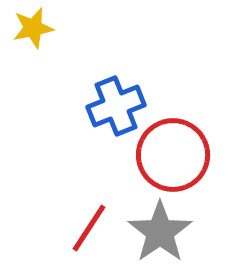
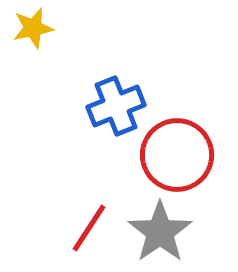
red circle: moved 4 px right
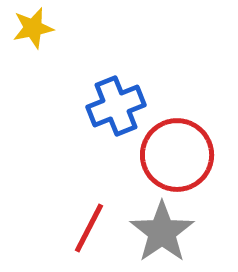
red line: rotated 6 degrees counterclockwise
gray star: moved 2 px right
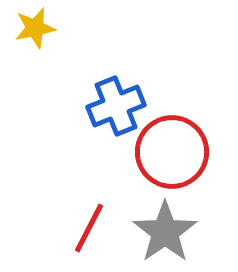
yellow star: moved 2 px right
red circle: moved 5 px left, 3 px up
gray star: moved 3 px right
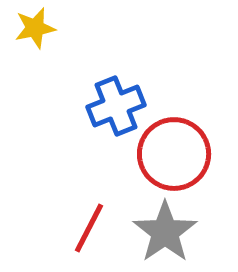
red circle: moved 2 px right, 2 px down
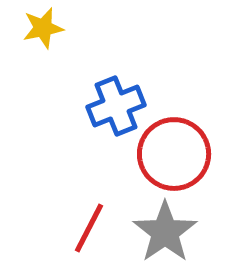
yellow star: moved 8 px right
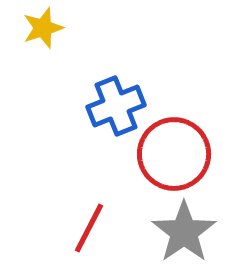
yellow star: rotated 6 degrees counterclockwise
gray star: moved 19 px right
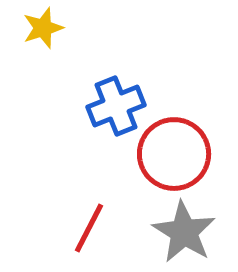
gray star: rotated 6 degrees counterclockwise
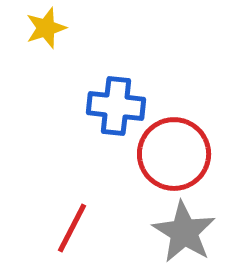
yellow star: moved 3 px right
blue cross: rotated 28 degrees clockwise
red line: moved 17 px left
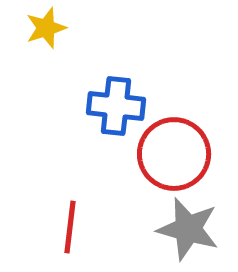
red line: moved 2 px left, 1 px up; rotated 20 degrees counterclockwise
gray star: moved 4 px right, 3 px up; rotated 16 degrees counterclockwise
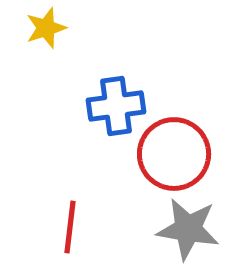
blue cross: rotated 14 degrees counterclockwise
gray star: rotated 6 degrees counterclockwise
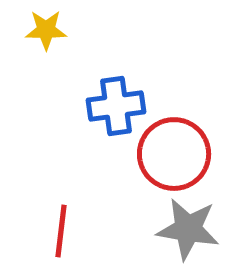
yellow star: moved 2 px down; rotated 18 degrees clockwise
red line: moved 9 px left, 4 px down
